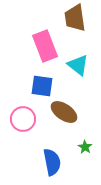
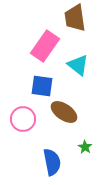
pink rectangle: rotated 56 degrees clockwise
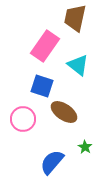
brown trapezoid: rotated 20 degrees clockwise
blue square: rotated 10 degrees clockwise
blue semicircle: rotated 128 degrees counterclockwise
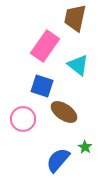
blue semicircle: moved 6 px right, 2 px up
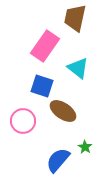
cyan triangle: moved 3 px down
brown ellipse: moved 1 px left, 1 px up
pink circle: moved 2 px down
